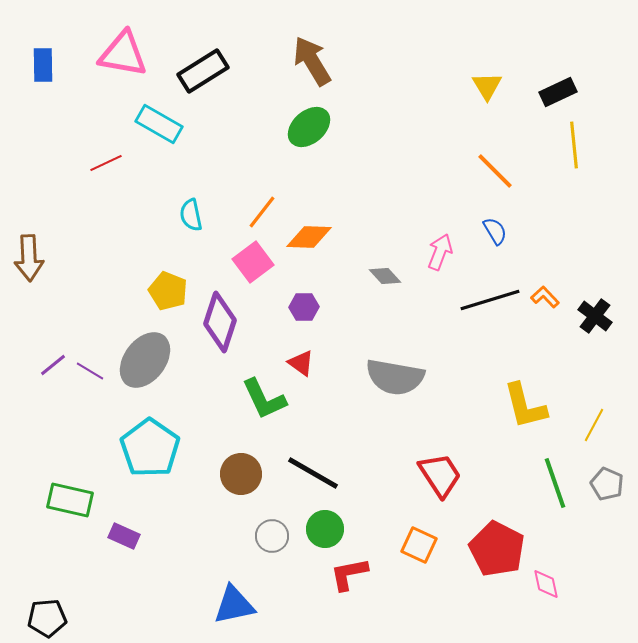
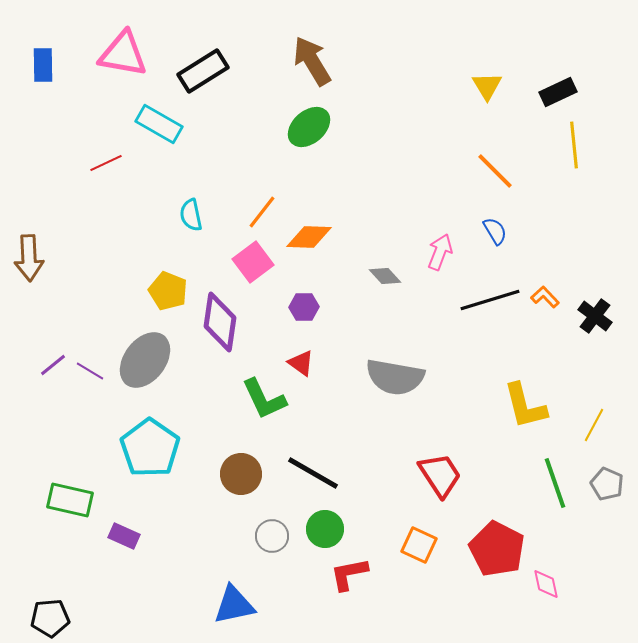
purple diamond at (220, 322): rotated 10 degrees counterclockwise
black pentagon at (47, 618): moved 3 px right
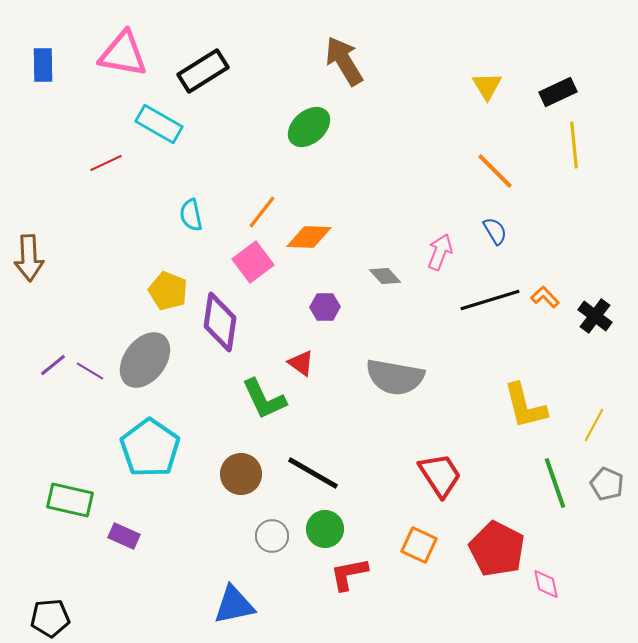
brown arrow at (312, 61): moved 32 px right
purple hexagon at (304, 307): moved 21 px right
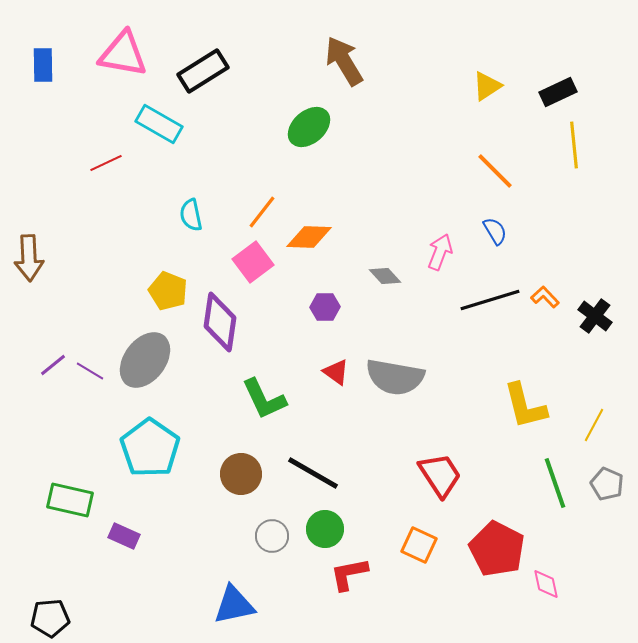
yellow triangle at (487, 86): rotated 28 degrees clockwise
red triangle at (301, 363): moved 35 px right, 9 px down
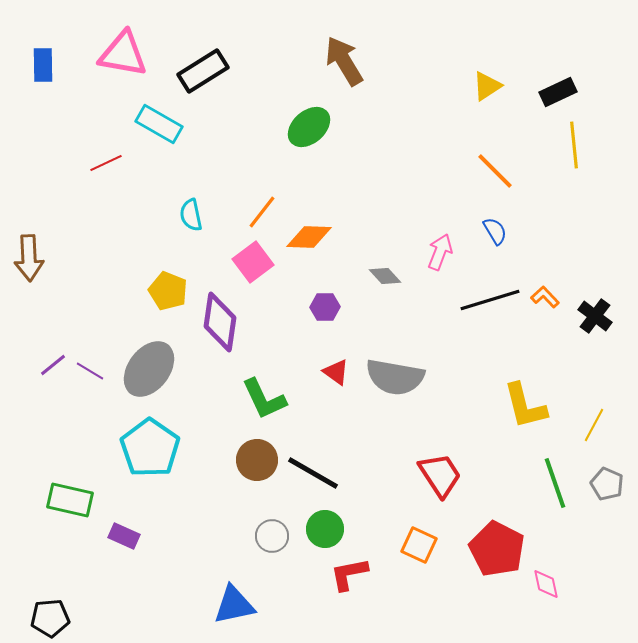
gray ellipse at (145, 360): moved 4 px right, 9 px down
brown circle at (241, 474): moved 16 px right, 14 px up
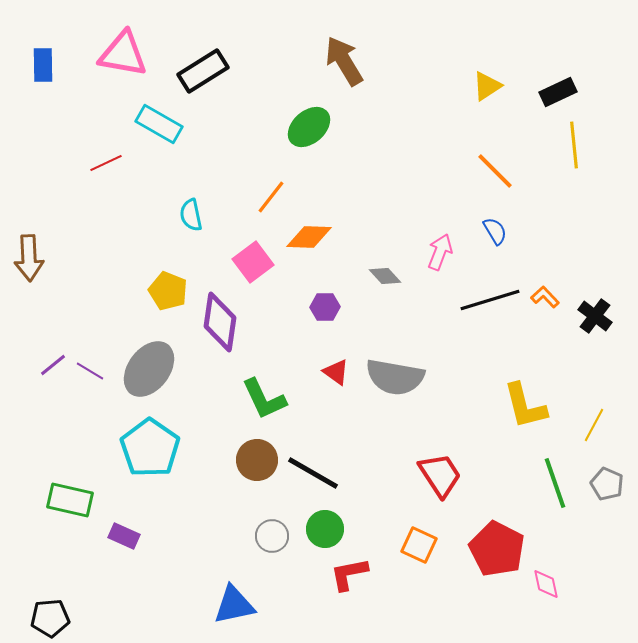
orange line at (262, 212): moved 9 px right, 15 px up
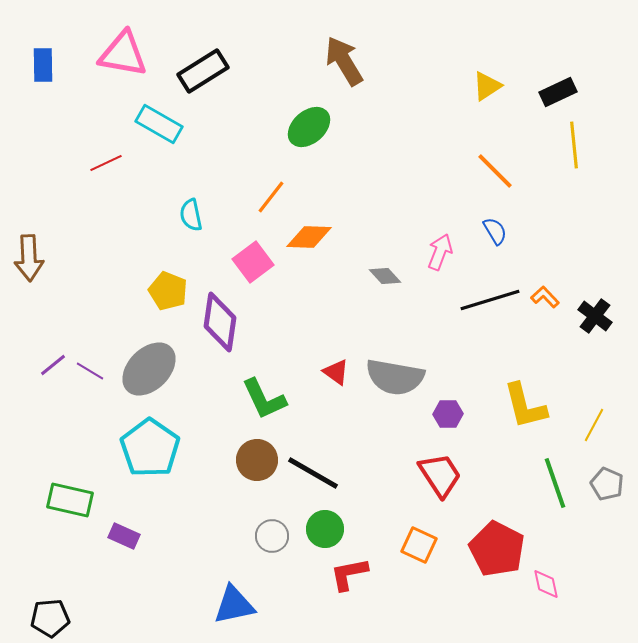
purple hexagon at (325, 307): moved 123 px right, 107 px down
gray ellipse at (149, 369): rotated 8 degrees clockwise
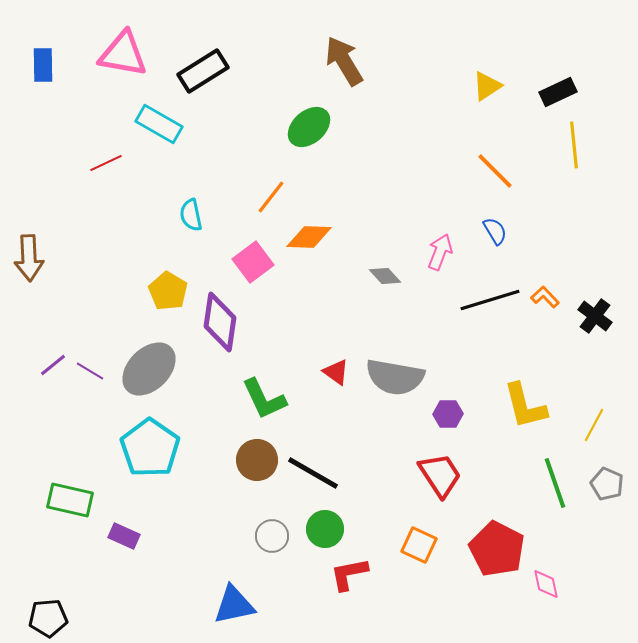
yellow pentagon at (168, 291): rotated 9 degrees clockwise
black pentagon at (50, 618): moved 2 px left
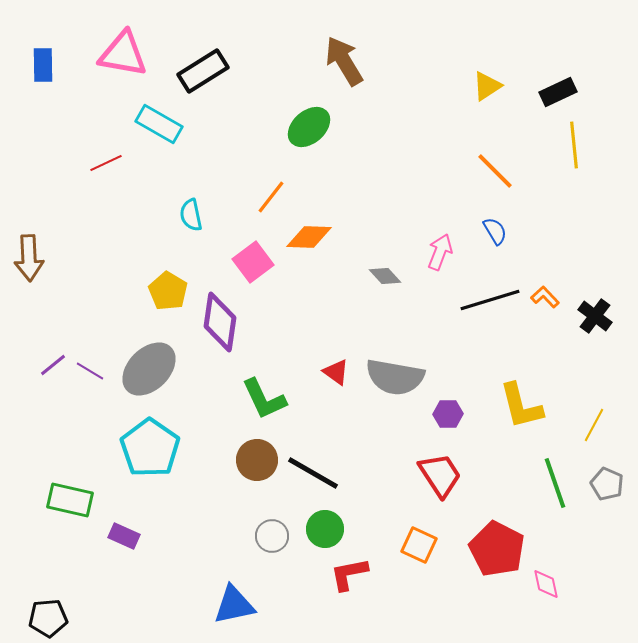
yellow L-shape at (525, 406): moved 4 px left
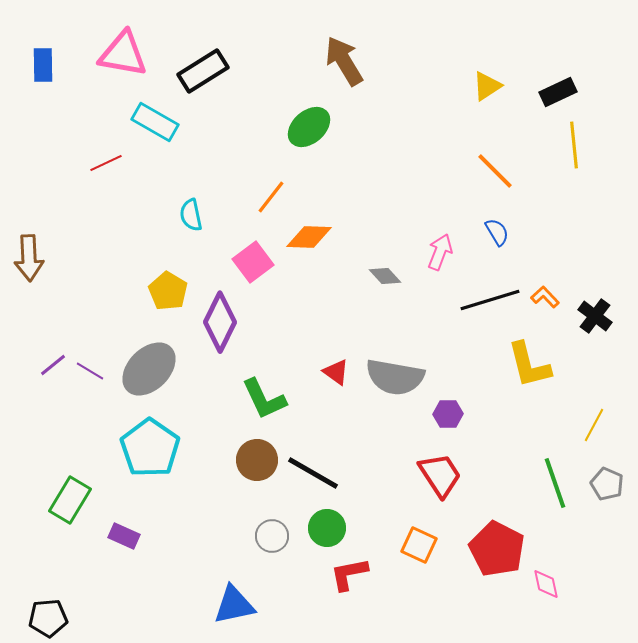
cyan rectangle at (159, 124): moved 4 px left, 2 px up
blue semicircle at (495, 231): moved 2 px right, 1 px down
purple diamond at (220, 322): rotated 18 degrees clockwise
yellow L-shape at (521, 406): moved 8 px right, 41 px up
green rectangle at (70, 500): rotated 72 degrees counterclockwise
green circle at (325, 529): moved 2 px right, 1 px up
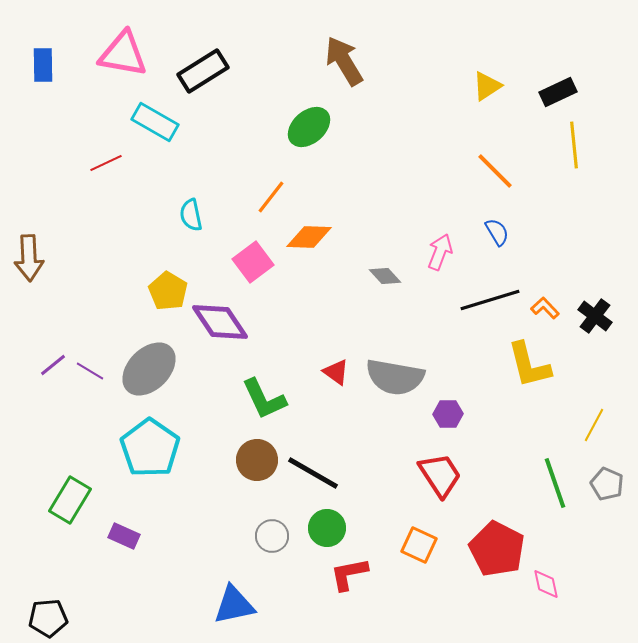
orange L-shape at (545, 297): moved 11 px down
purple diamond at (220, 322): rotated 60 degrees counterclockwise
